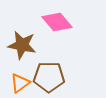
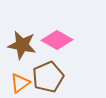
pink diamond: moved 18 px down; rotated 20 degrees counterclockwise
brown pentagon: moved 1 px left; rotated 24 degrees counterclockwise
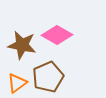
pink diamond: moved 5 px up
orange triangle: moved 3 px left
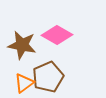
orange triangle: moved 7 px right
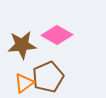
brown star: rotated 16 degrees counterclockwise
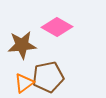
pink diamond: moved 8 px up
brown pentagon: rotated 12 degrees clockwise
